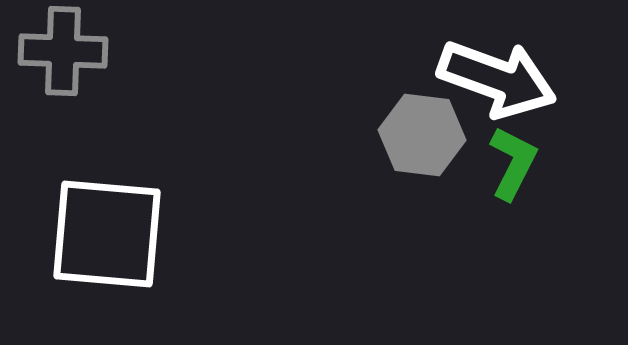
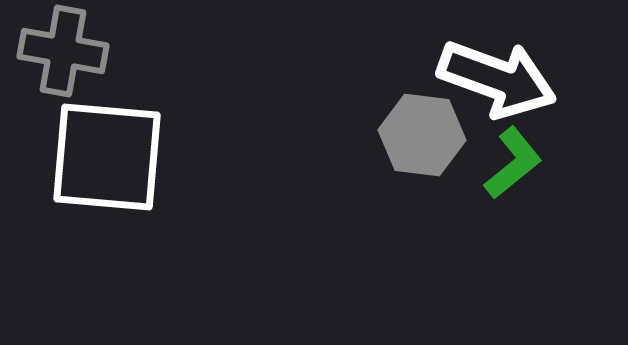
gray cross: rotated 8 degrees clockwise
green L-shape: rotated 24 degrees clockwise
white square: moved 77 px up
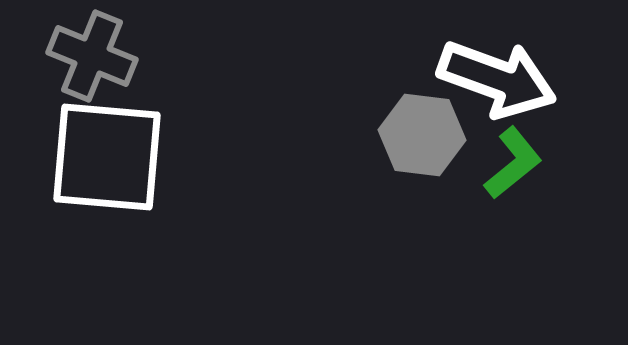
gray cross: moved 29 px right, 5 px down; rotated 12 degrees clockwise
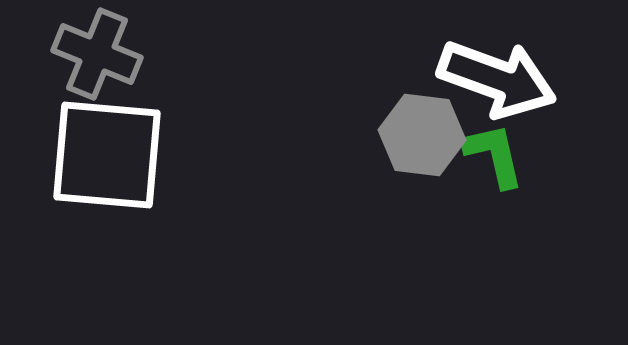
gray cross: moved 5 px right, 2 px up
white square: moved 2 px up
green L-shape: moved 19 px left, 8 px up; rotated 64 degrees counterclockwise
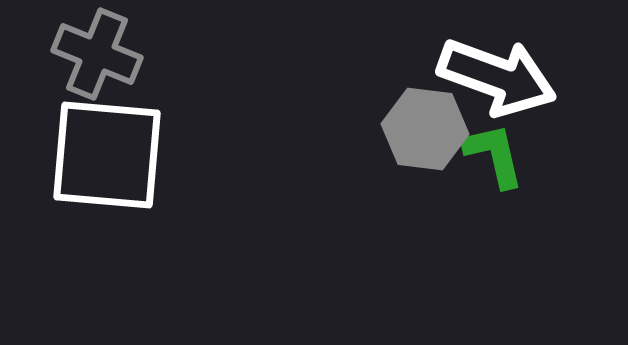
white arrow: moved 2 px up
gray hexagon: moved 3 px right, 6 px up
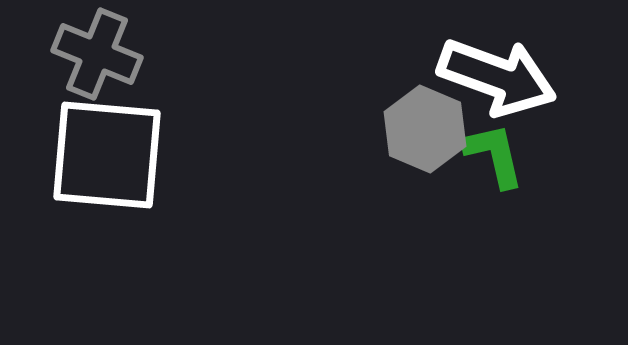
gray hexagon: rotated 16 degrees clockwise
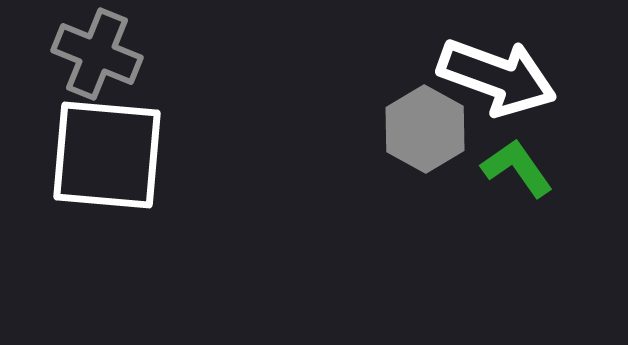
gray hexagon: rotated 6 degrees clockwise
green L-shape: moved 23 px right, 13 px down; rotated 22 degrees counterclockwise
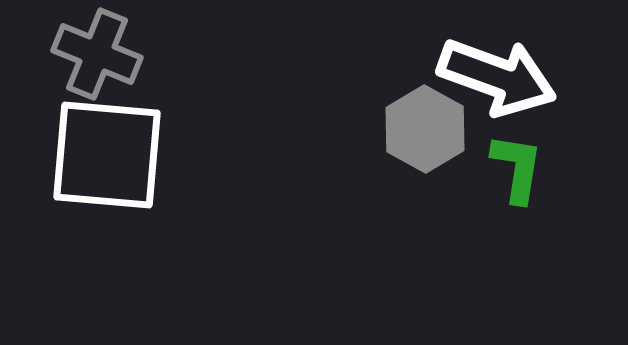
green L-shape: rotated 44 degrees clockwise
